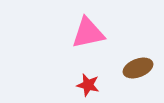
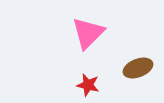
pink triangle: rotated 33 degrees counterclockwise
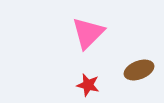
brown ellipse: moved 1 px right, 2 px down
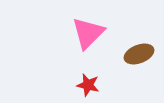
brown ellipse: moved 16 px up
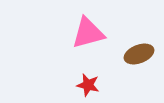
pink triangle: rotated 30 degrees clockwise
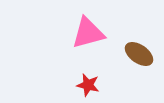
brown ellipse: rotated 56 degrees clockwise
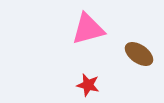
pink triangle: moved 4 px up
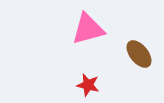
brown ellipse: rotated 16 degrees clockwise
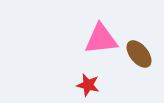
pink triangle: moved 13 px right, 10 px down; rotated 9 degrees clockwise
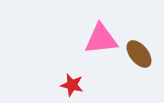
red star: moved 16 px left
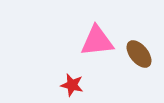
pink triangle: moved 4 px left, 2 px down
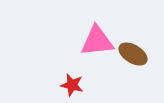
brown ellipse: moved 6 px left; rotated 20 degrees counterclockwise
